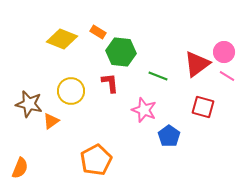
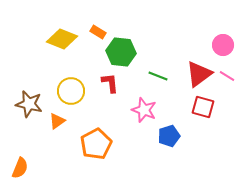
pink circle: moved 1 px left, 7 px up
red triangle: moved 2 px right, 10 px down
orange triangle: moved 6 px right
blue pentagon: rotated 20 degrees clockwise
orange pentagon: moved 16 px up
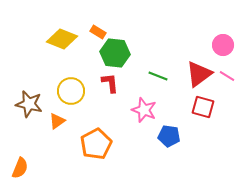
green hexagon: moved 6 px left, 1 px down
blue pentagon: rotated 25 degrees clockwise
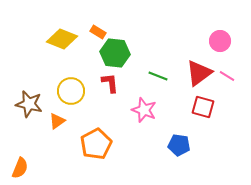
pink circle: moved 3 px left, 4 px up
red triangle: moved 1 px up
blue pentagon: moved 10 px right, 9 px down
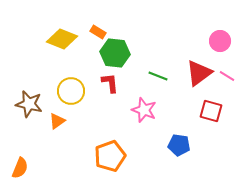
red square: moved 8 px right, 4 px down
orange pentagon: moved 14 px right, 12 px down; rotated 8 degrees clockwise
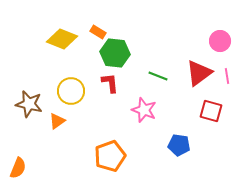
pink line: rotated 49 degrees clockwise
orange semicircle: moved 2 px left
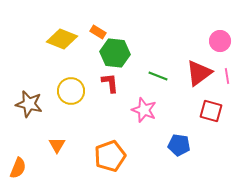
orange triangle: moved 24 px down; rotated 24 degrees counterclockwise
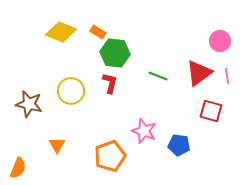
yellow diamond: moved 1 px left, 7 px up
red L-shape: rotated 20 degrees clockwise
pink star: moved 21 px down
